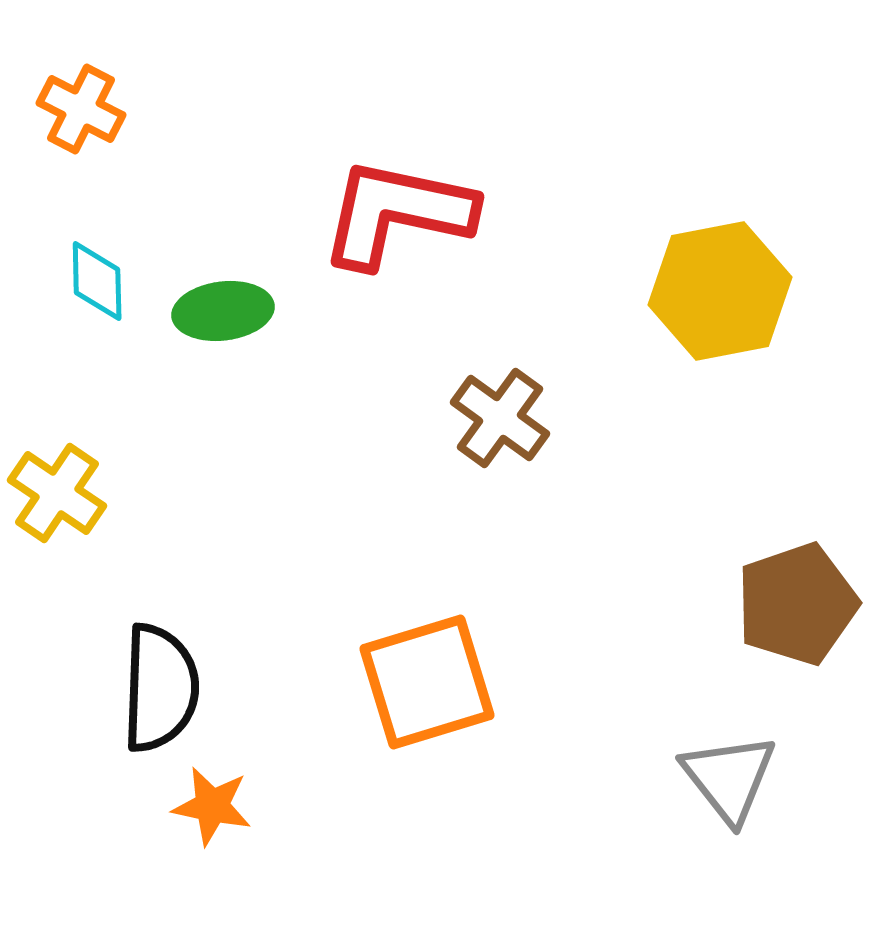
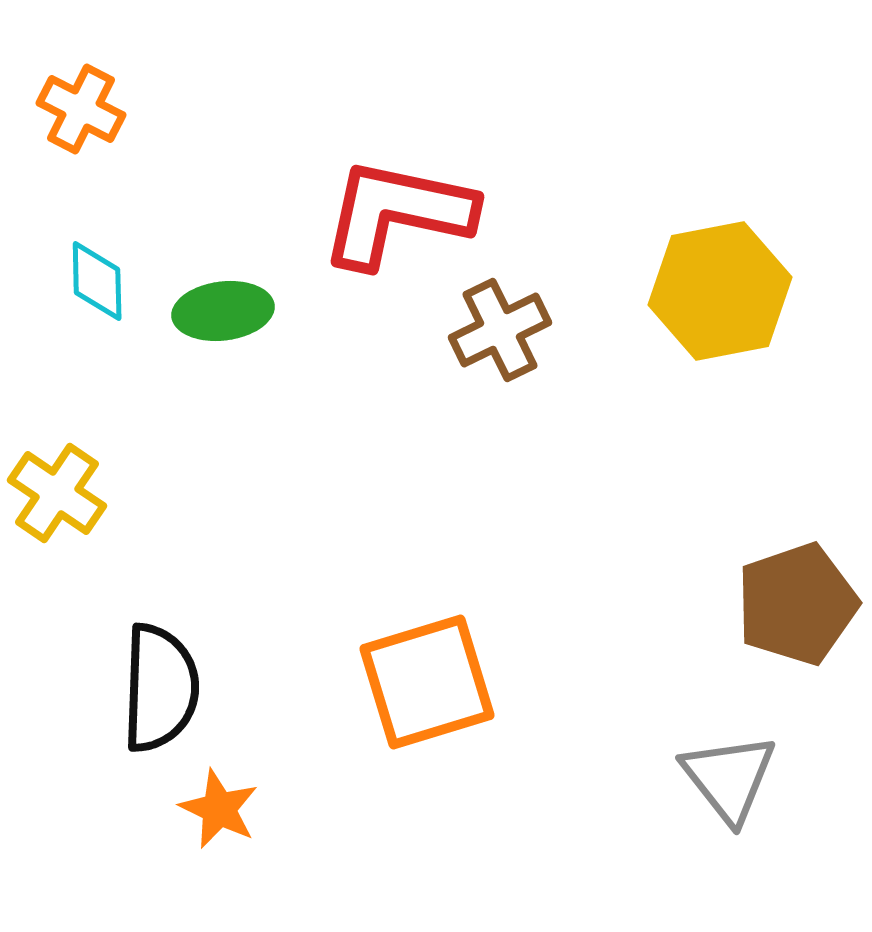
brown cross: moved 88 px up; rotated 28 degrees clockwise
orange star: moved 7 px right, 3 px down; rotated 14 degrees clockwise
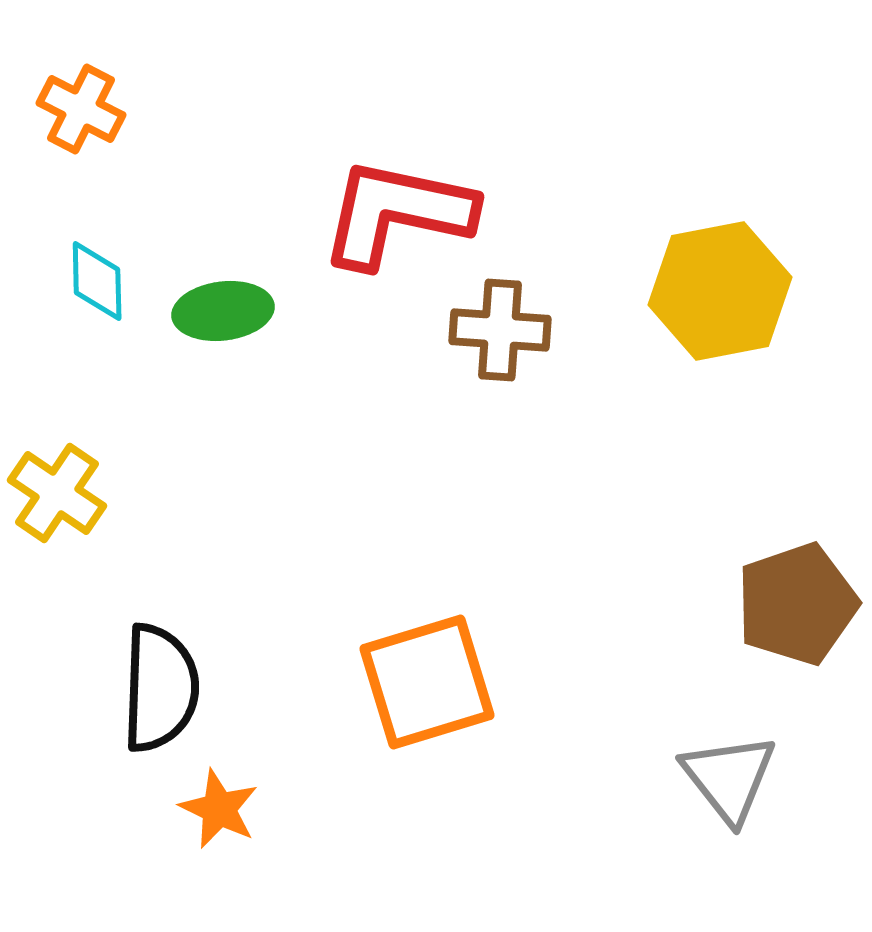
brown cross: rotated 30 degrees clockwise
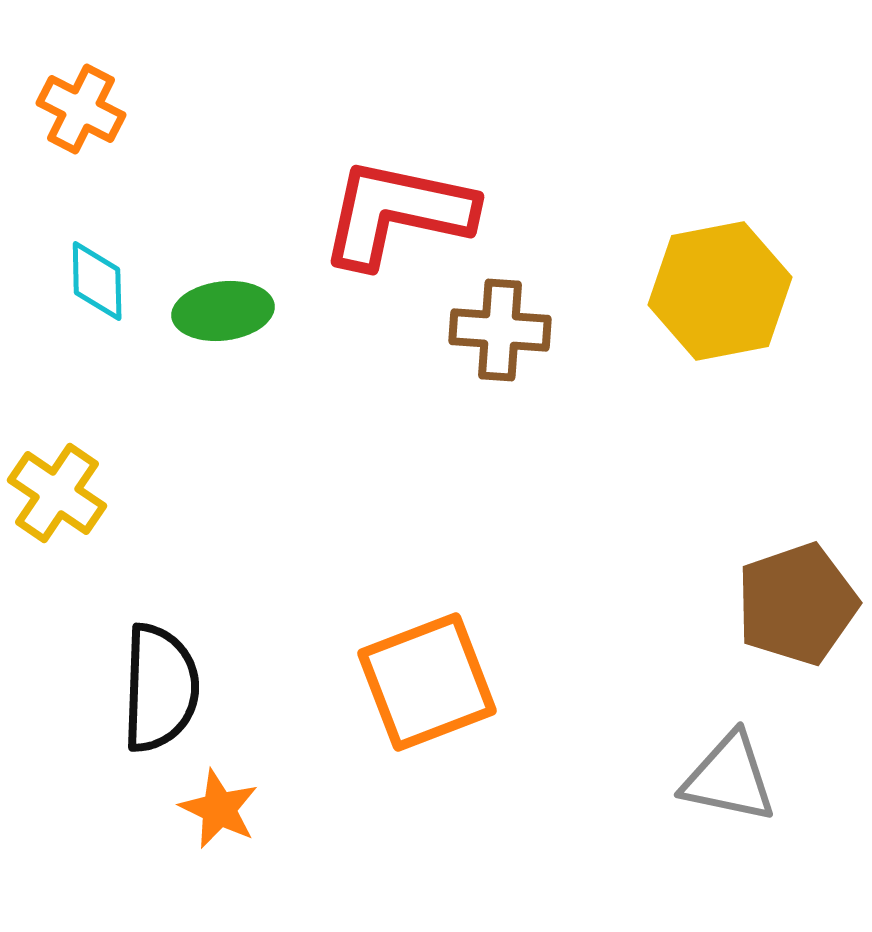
orange square: rotated 4 degrees counterclockwise
gray triangle: rotated 40 degrees counterclockwise
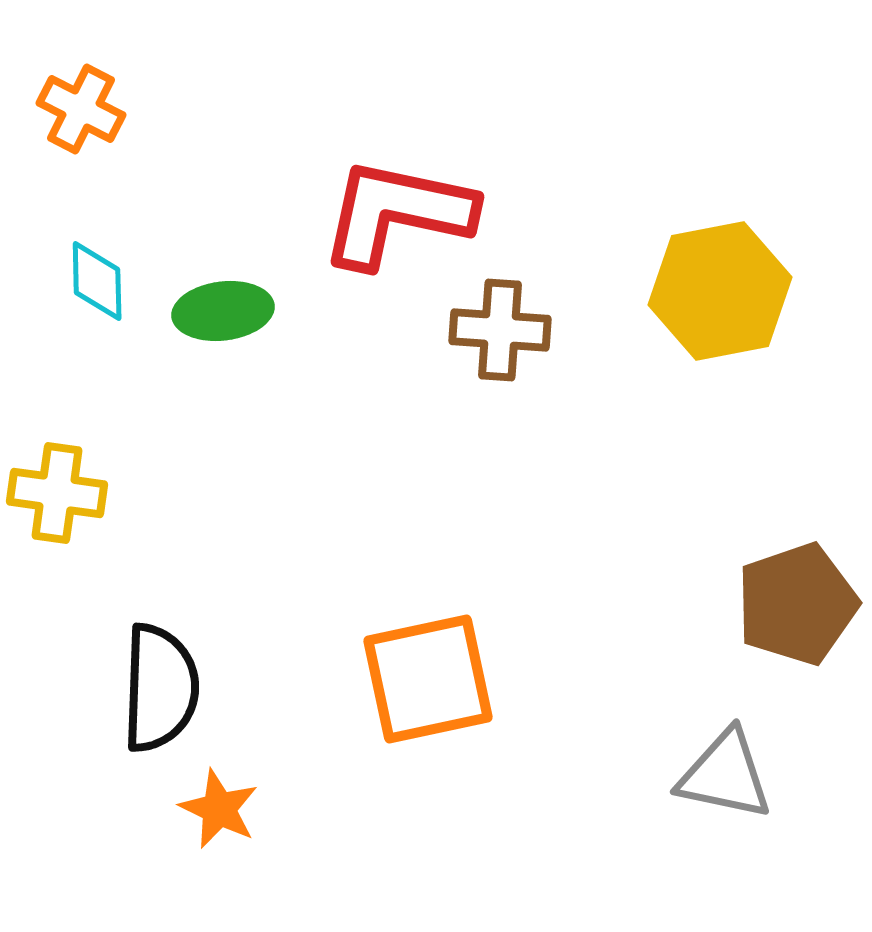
yellow cross: rotated 26 degrees counterclockwise
orange square: moved 1 px right, 3 px up; rotated 9 degrees clockwise
gray triangle: moved 4 px left, 3 px up
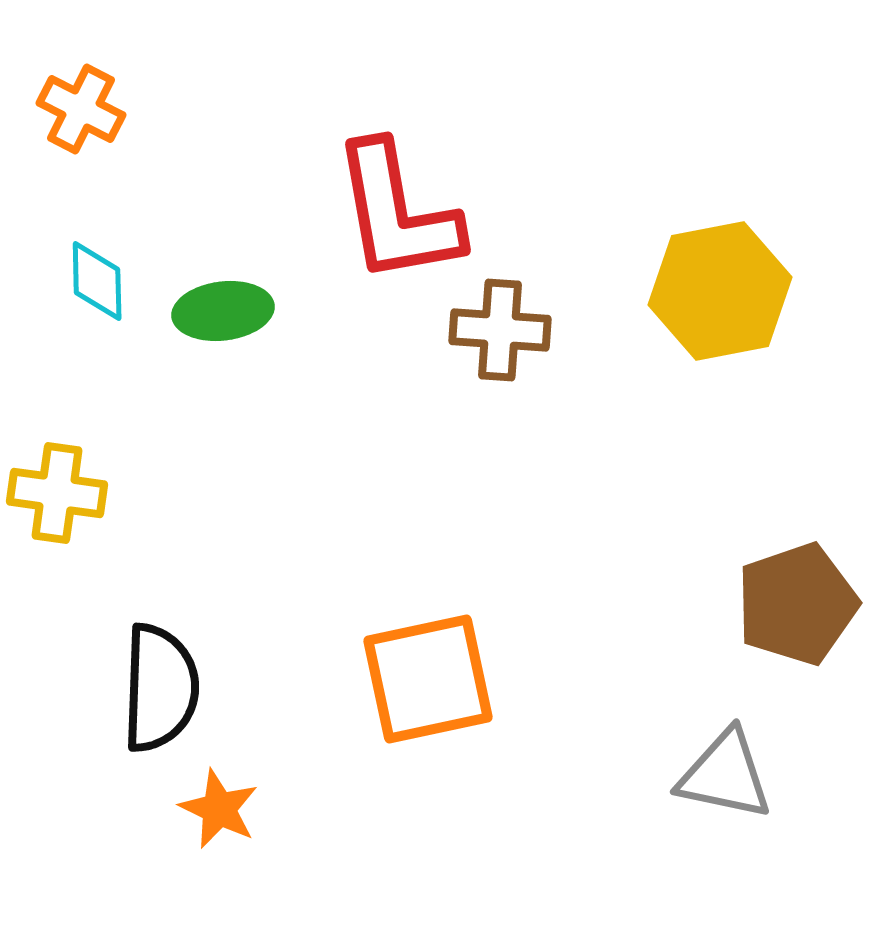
red L-shape: rotated 112 degrees counterclockwise
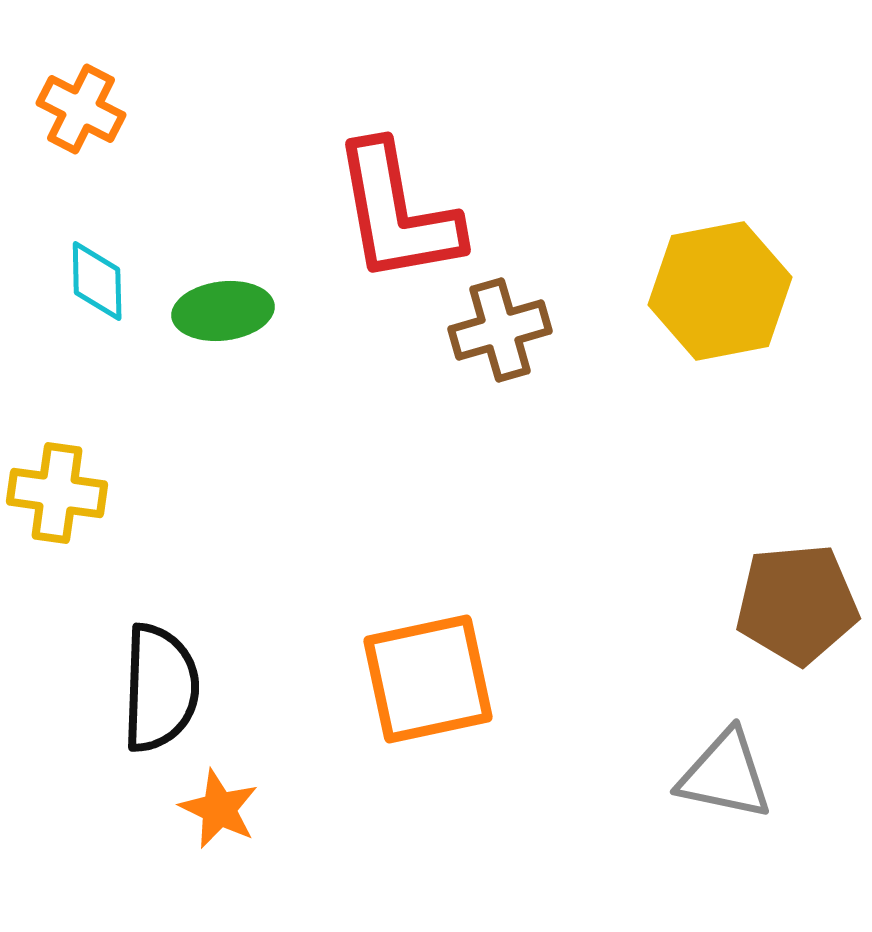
brown cross: rotated 20 degrees counterclockwise
brown pentagon: rotated 14 degrees clockwise
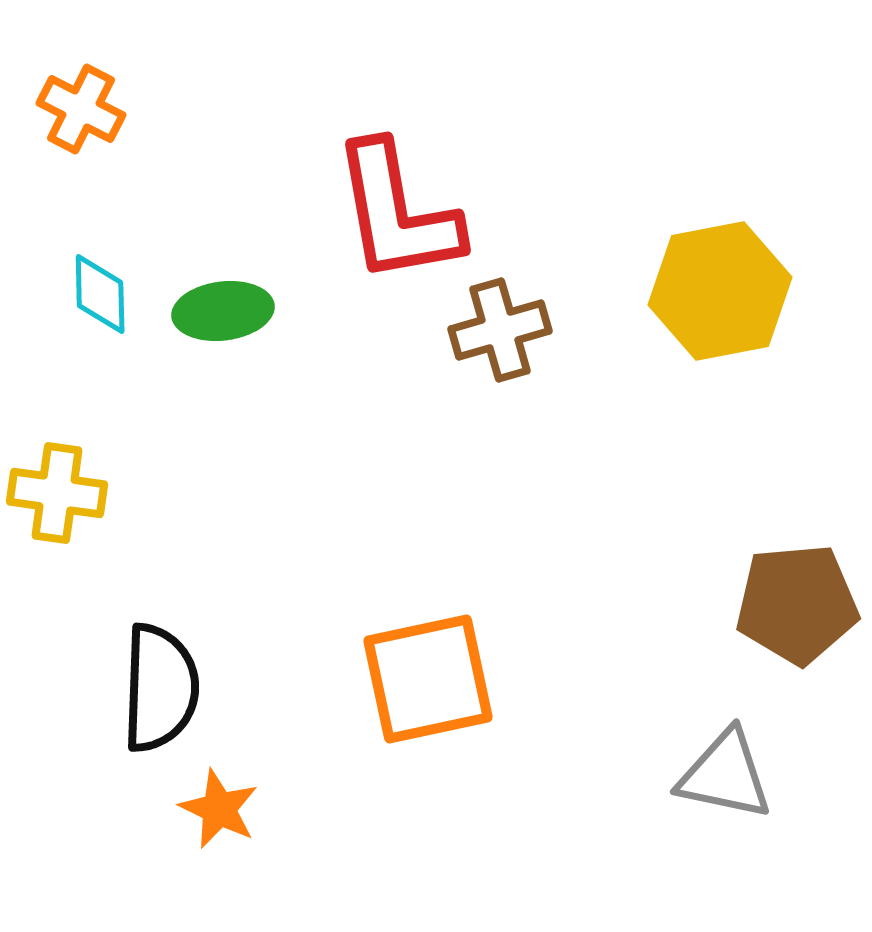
cyan diamond: moved 3 px right, 13 px down
